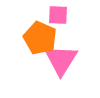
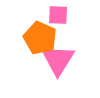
pink triangle: moved 3 px left
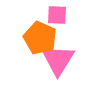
pink square: moved 1 px left
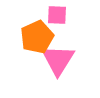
orange pentagon: moved 3 px left, 1 px up; rotated 24 degrees clockwise
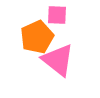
pink triangle: rotated 24 degrees counterclockwise
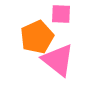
pink square: moved 4 px right, 1 px up
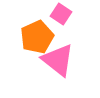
pink square: rotated 30 degrees clockwise
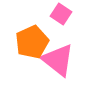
orange pentagon: moved 5 px left, 5 px down
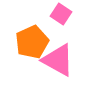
pink triangle: rotated 9 degrees counterclockwise
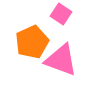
pink triangle: moved 3 px right; rotated 9 degrees counterclockwise
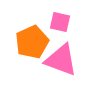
pink square: moved 1 px left, 8 px down; rotated 20 degrees counterclockwise
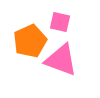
orange pentagon: moved 2 px left, 1 px up
